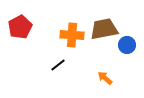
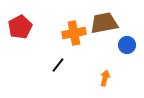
brown trapezoid: moved 6 px up
orange cross: moved 2 px right, 2 px up; rotated 15 degrees counterclockwise
black line: rotated 14 degrees counterclockwise
orange arrow: rotated 63 degrees clockwise
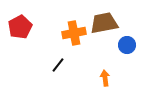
orange arrow: rotated 21 degrees counterclockwise
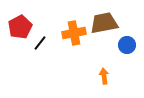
black line: moved 18 px left, 22 px up
orange arrow: moved 1 px left, 2 px up
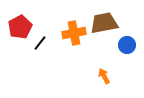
orange arrow: rotated 21 degrees counterclockwise
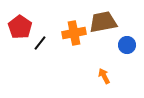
brown trapezoid: moved 1 px left, 1 px up
red pentagon: rotated 10 degrees counterclockwise
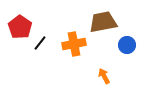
orange cross: moved 11 px down
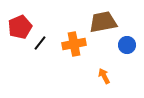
red pentagon: rotated 15 degrees clockwise
